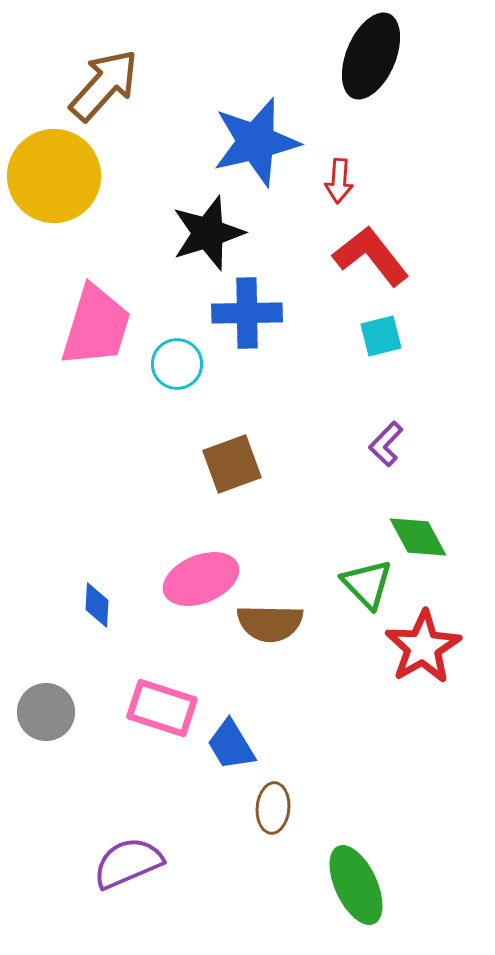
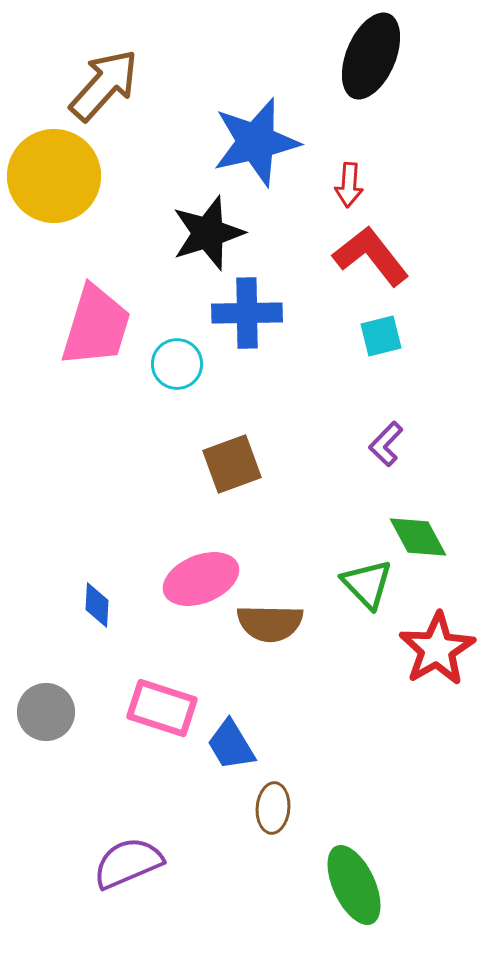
red arrow: moved 10 px right, 4 px down
red star: moved 14 px right, 2 px down
green ellipse: moved 2 px left
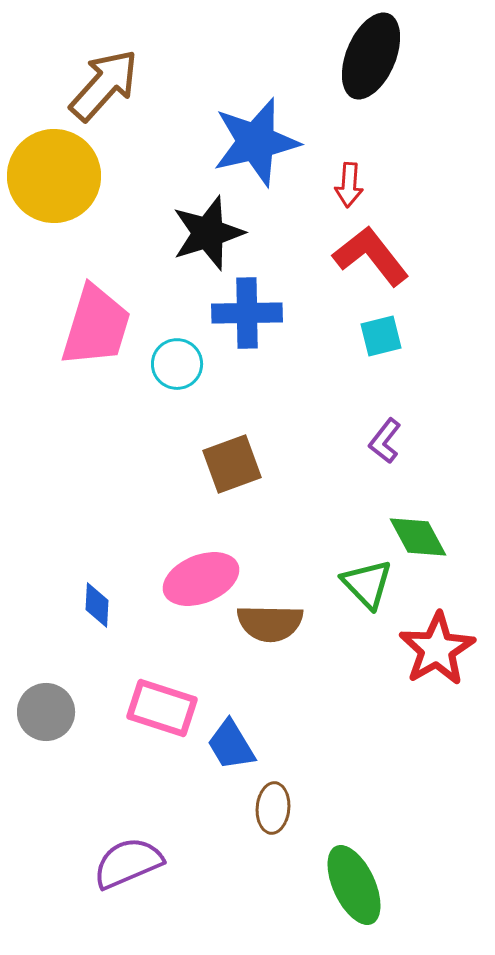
purple L-shape: moved 1 px left, 3 px up; rotated 6 degrees counterclockwise
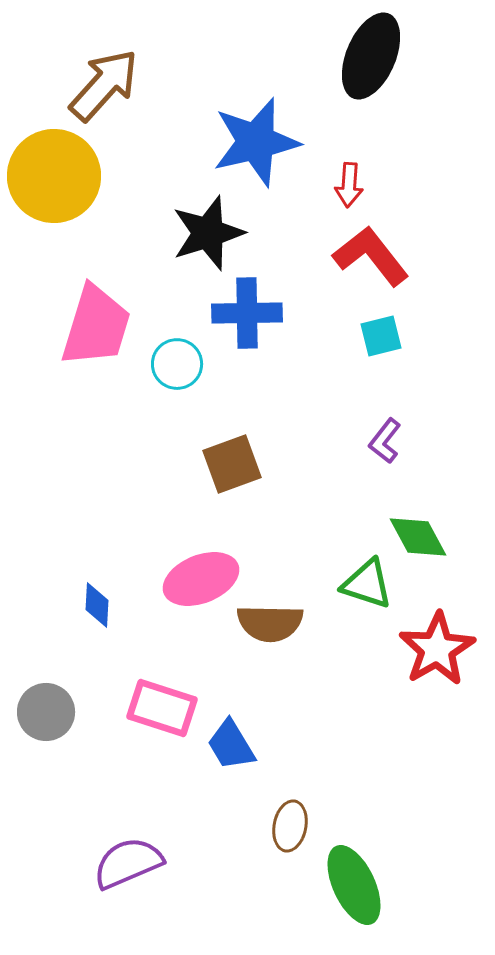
green triangle: rotated 28 degrees counterclockwise
brown ellipse: moved 17 px right, 18 px down; rotated 6 degrees clockwise
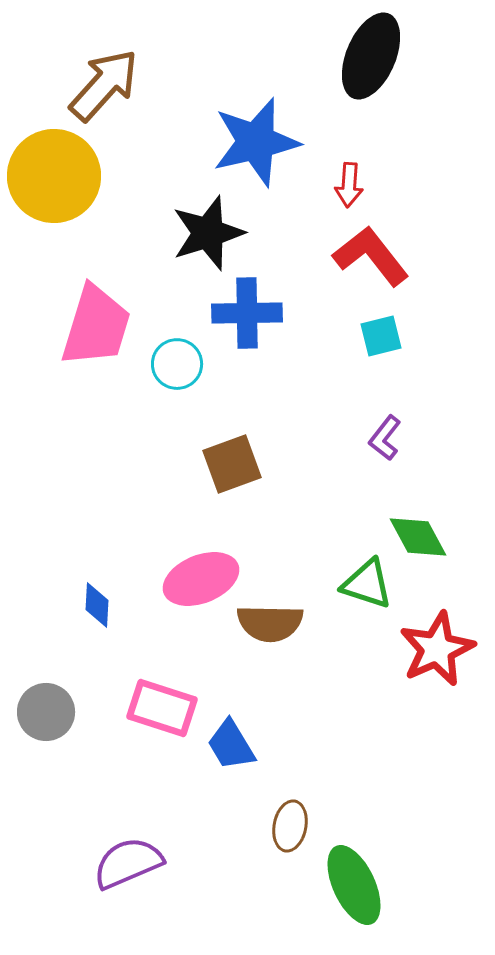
purple L-shape: moved 3 px up
red star: rotated 6 degrees clockwise
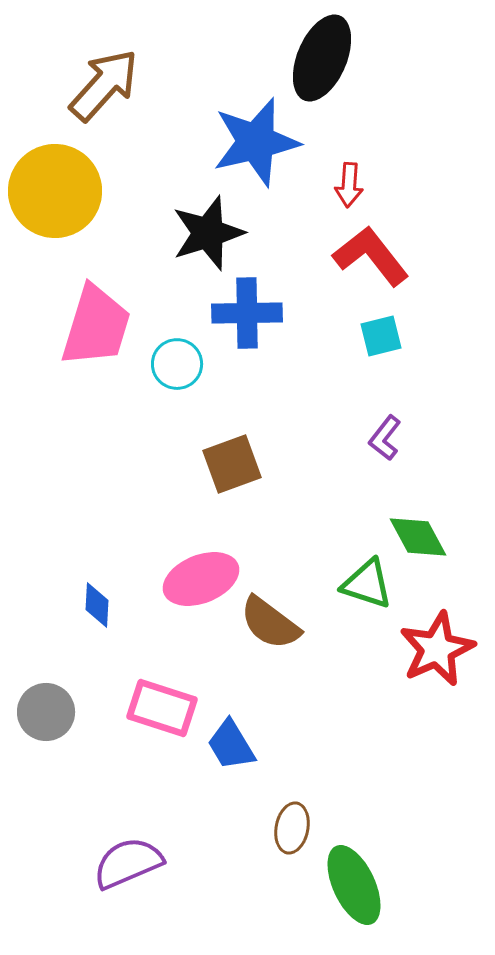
black ellipse: moved 49 px left, 2 px down
yellow circle: moved 1 px right, 15 px down
brown semicircle: rotated 36 degrees clockwise
brown ellipse: moved 2 px right, 2 px down
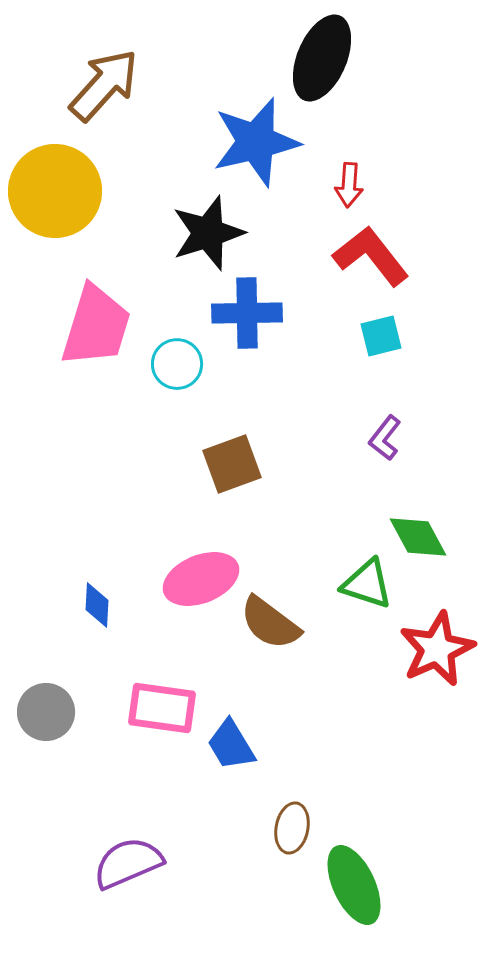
pink rectangle: rotated 10 degrees counterclockwise
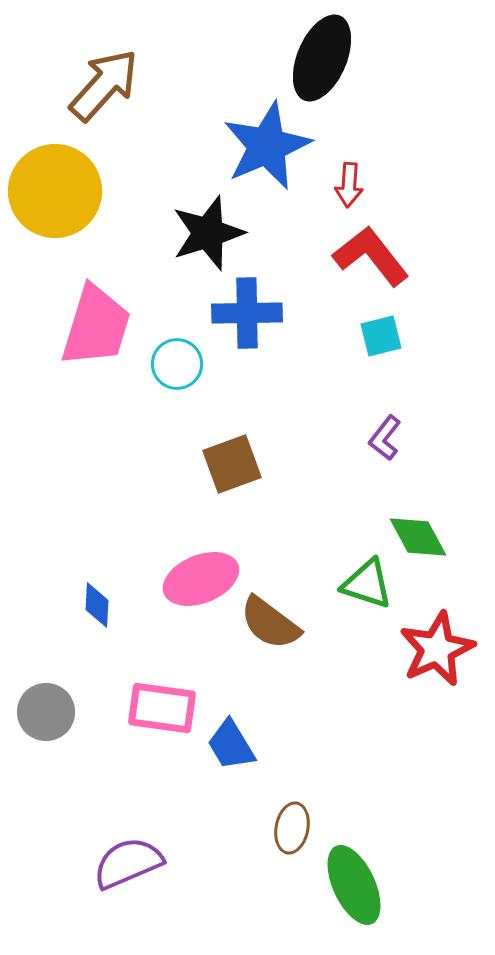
blue star: moved 11 px right, 4 px down; rotated 10 degrees counterclockwise
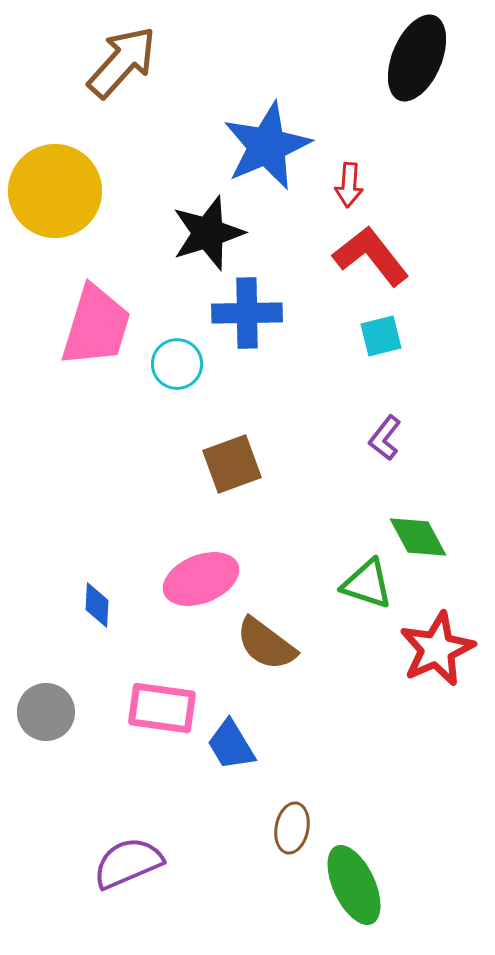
black ellipse: moved 95 px right
brown arrow: moved 18 px right, 23 px up
brown semicircle: moved 4 px left, 21 px down
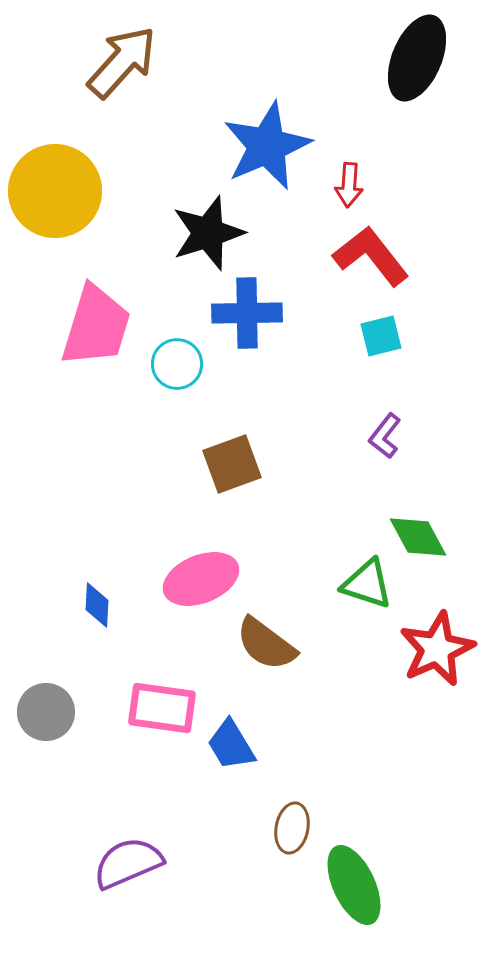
purple L-shape: moved 2 px up
